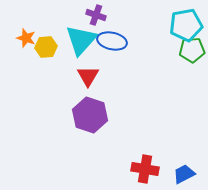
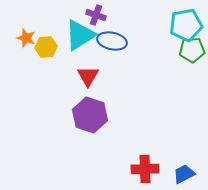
cyan triangle: moved 1 px left, 5 px up; rotated 16 degrees clockwise
red cross: rotated 12 degrees counterclockwise
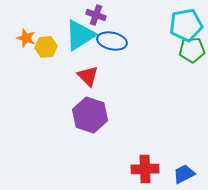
red triangle: rotated 15 degrees counterclockwise
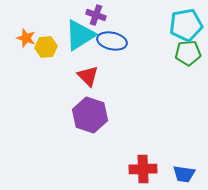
green pentagon: moved 4 px left, 3 px down
red cross: moved 2 px left
blue trapezoid: rotated 145 degrees counterclockwise
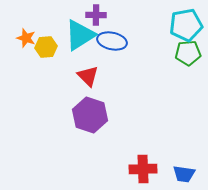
purple cross: rotated 18 degrees counterclockwise
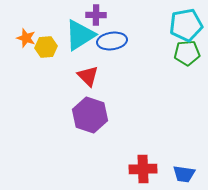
blue ellipse: rotated 20 degrees counterclockwise
green pentagon: moved 1 px left
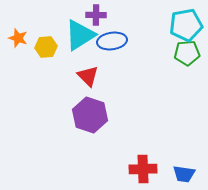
orange star: moved 8 px left
